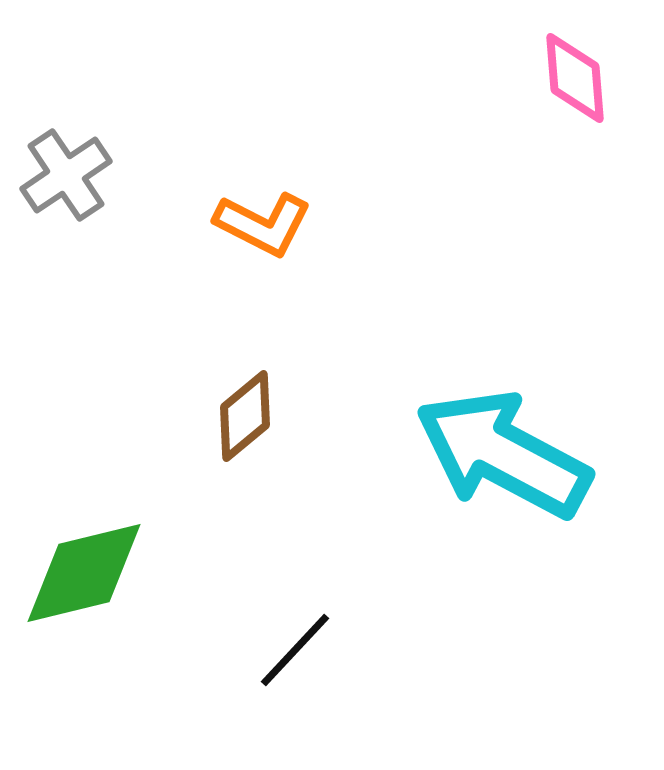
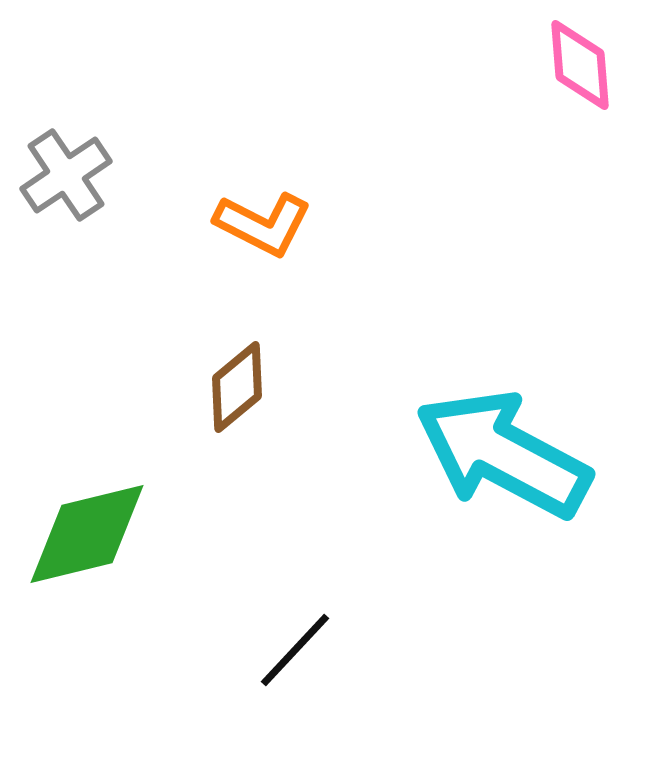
pink diamond: moved 5 px right, 13 px up
brown diamond: moved 8 px left, 29 px up
green diamond: moved 3 px right, 39 px up
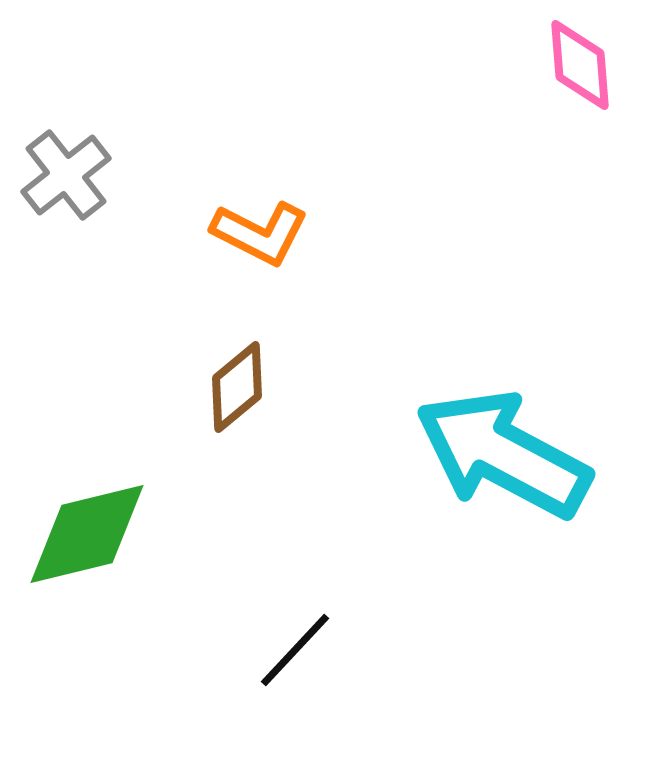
gray cross: rotated 4 degrees counterclockwise
orange L-shape: moved 3 px left, 9 px down
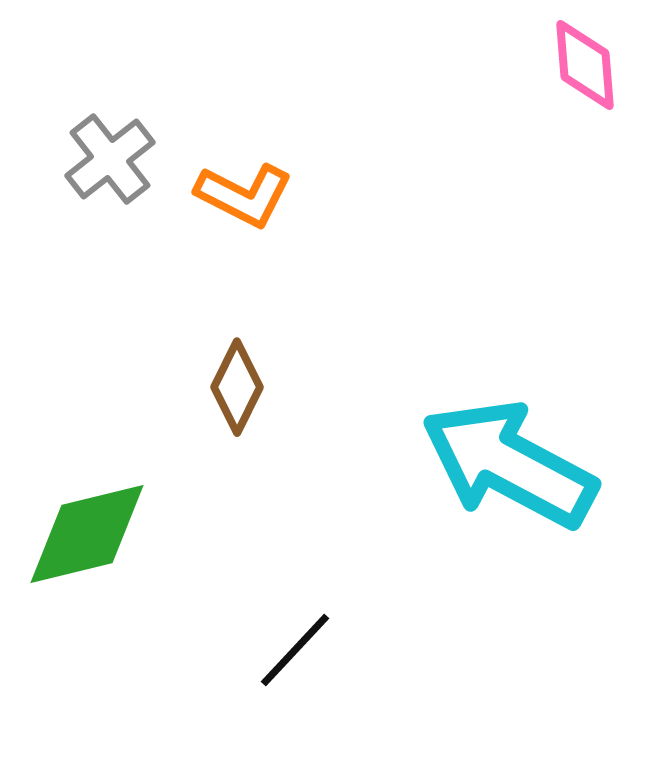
pink diamond: moved 5 px right
gray cross: moved 44 px right, 16 px up
orange L-shape: moved 16 px left, 38 px up
brown diamond: rotated 24 degrees counterclockwise
cyan arrow: moved 6 px right, 10 px down
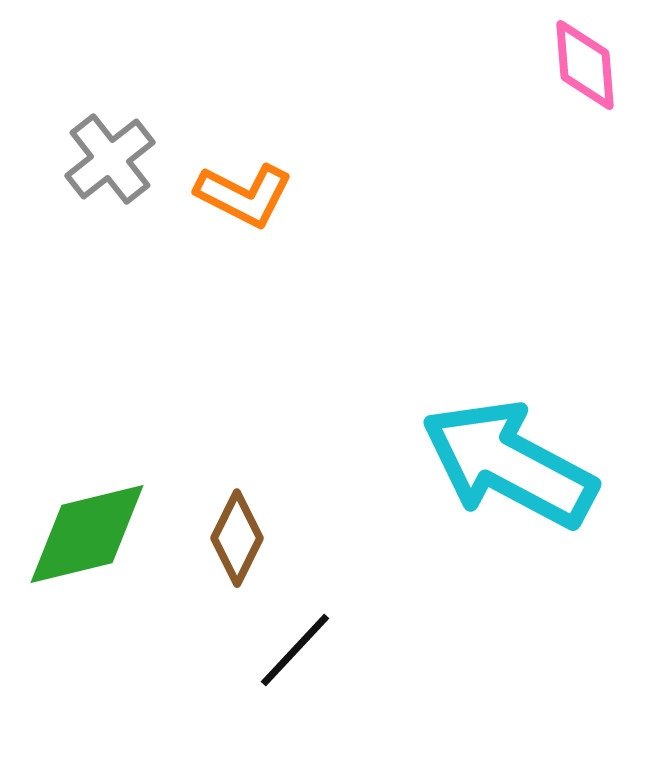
brown diamond: moved 151 px down
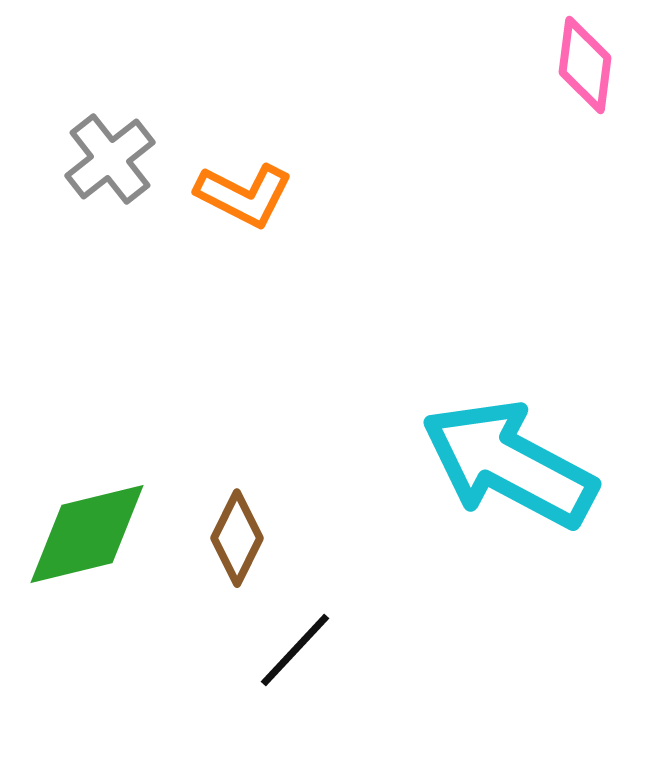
pink diamond: rotated 12 degrees clockwise
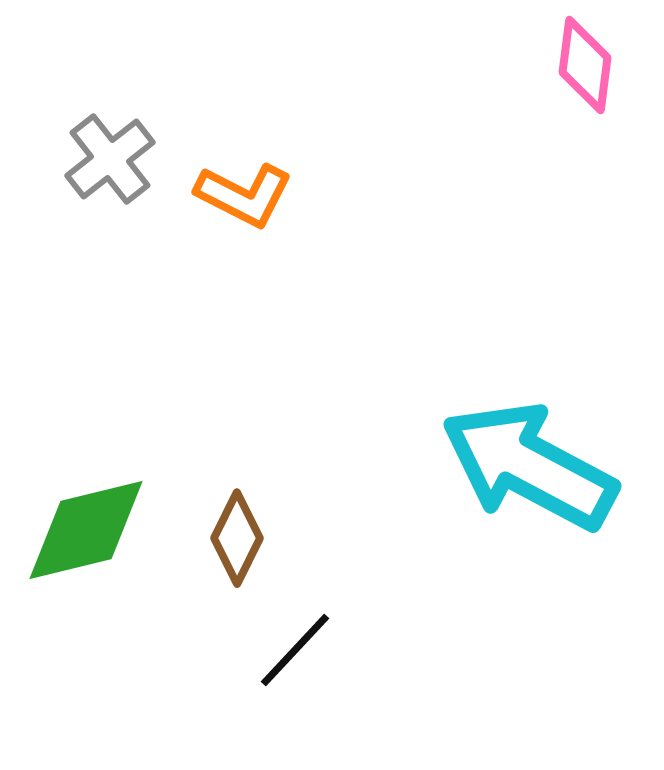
cyan arrow: moved 20 px right, 2 px down
green diamond: moved 1 px left, 4 px up
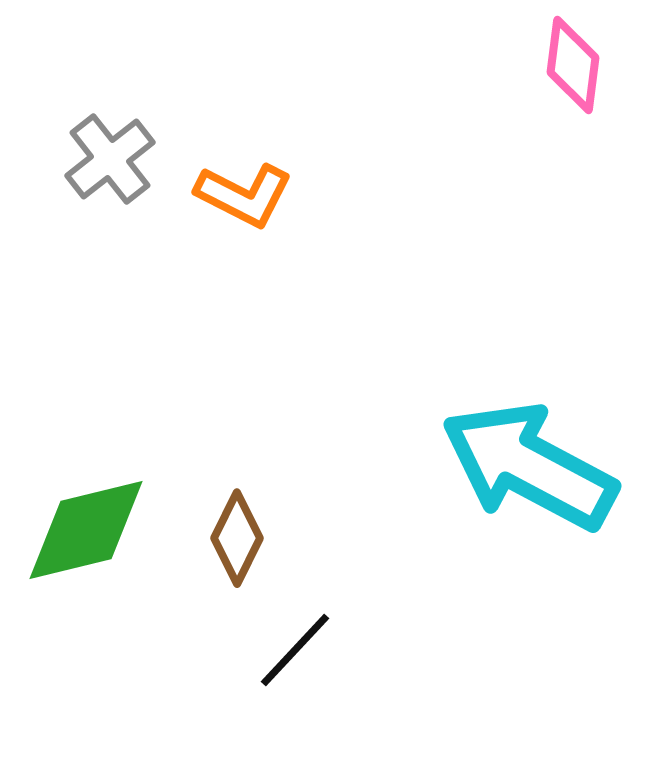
pink diamond: moved 12 px left
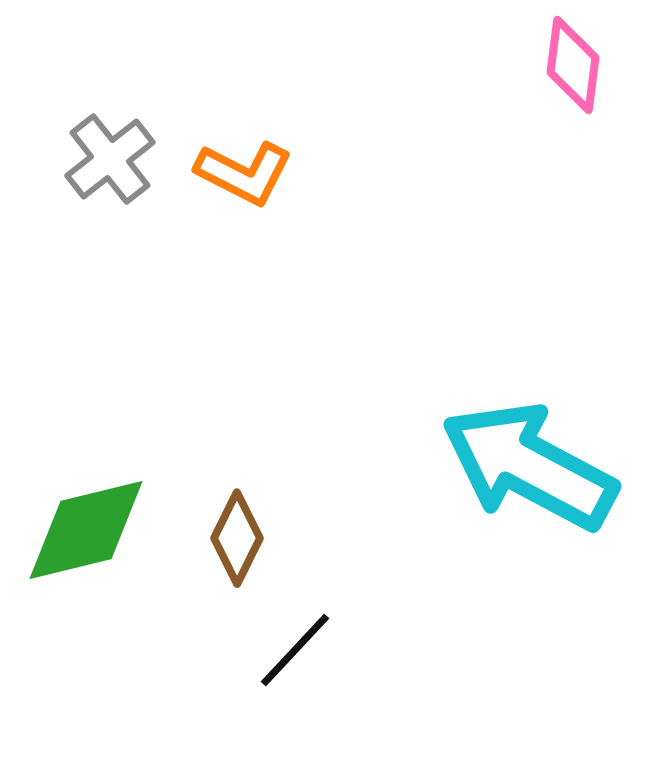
orange L-shape: moved 22 px up
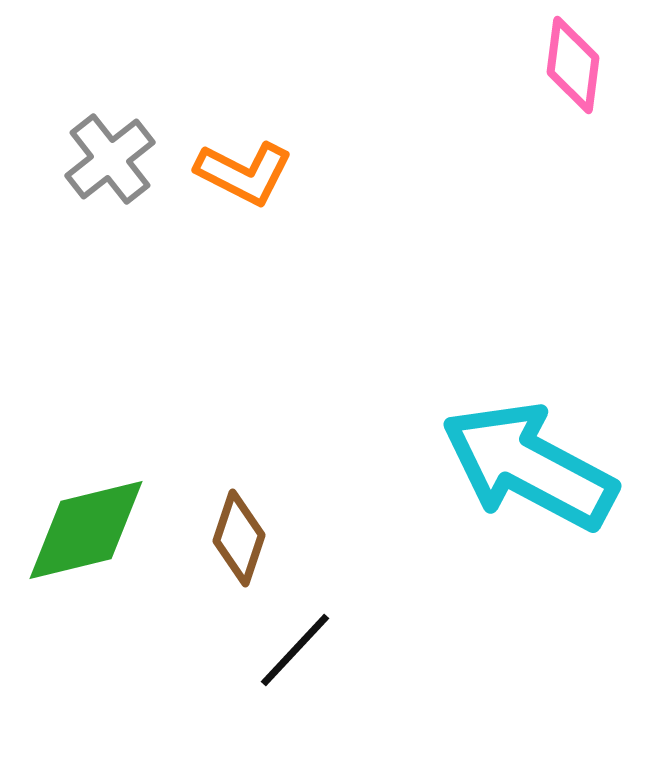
brown diamond: moved 2 px right; rotated 8 degrees counterclockwise
